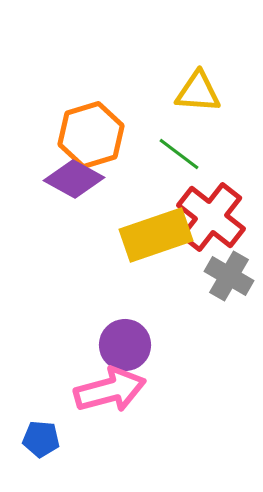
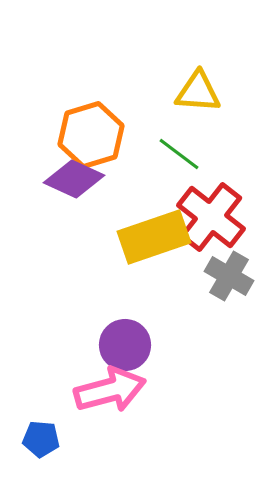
purple diamond: rotated 4 degrees counterclockwise
yellow rectangle: moved 2 px left, 2 px down
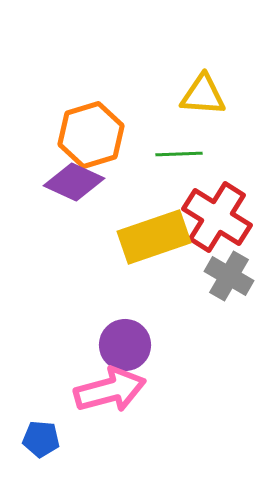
yellow triangle: moved 5 px right, 3 px down
green line: rotated 39 degrees counterclockwise
purple diamond: moved 3 px down
red cross: moved 6 px right; rotated 6 degrees counterclockwise
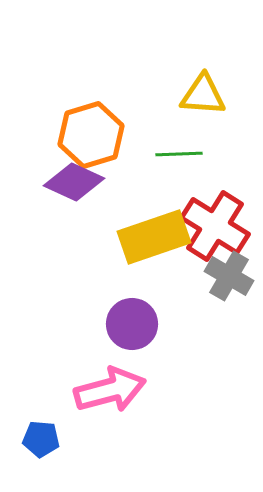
red cross: moved 2 px left, 9 px down
purple circle: moved 7 px right, 21 px up
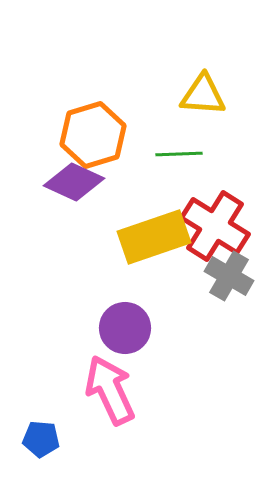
orange hexagon: moved 2 px right
purple circle: moved 7 px left, 4 px down
pink arrow: rotated 100 degrees counterclockwise
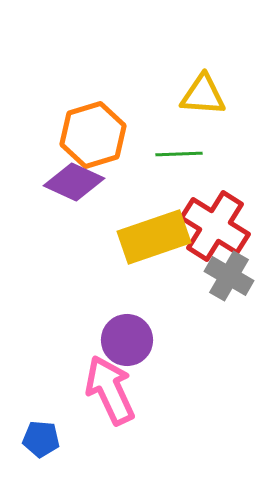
purple circle: moved 2 px right, 12 px down
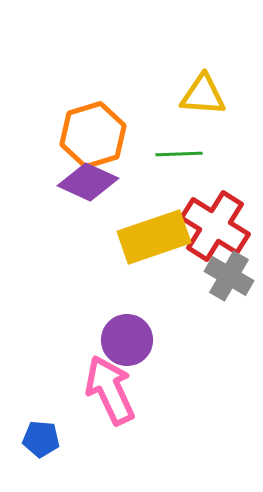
purple diamond: moved 14 px right
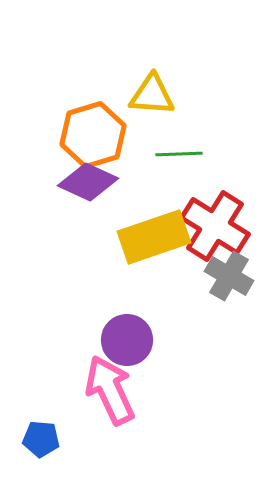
yellow triangle: moved 51 px left
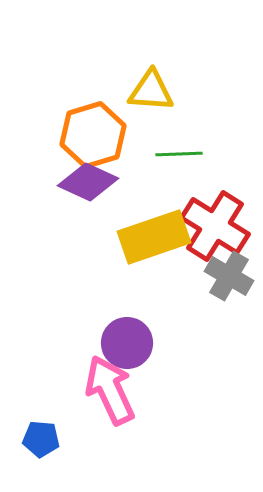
yellow triangle: moved 1 px left, 4 px up
purple circle: moved 3 px down
